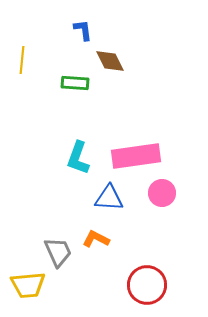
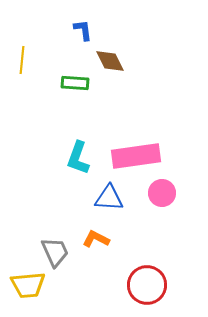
gray trapezoid: moved 3 px left
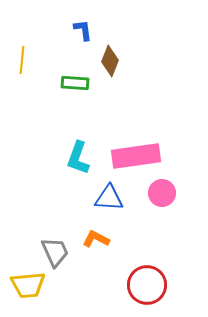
brown diamond: rotated 48 degrees clockwise
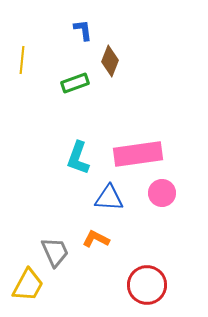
green rectangle: rotated 24 degrees counterclockwise
pink rectangle: moved 2 px right, 2 px up
yellow trapezoid: rotated 57 degrees counterclockwise
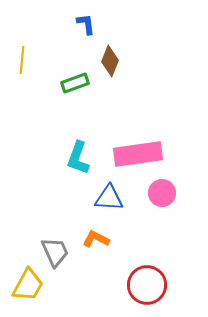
blue L-shape: moved 3 px right, 6 px up
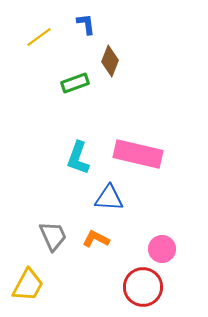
yellow line: moved 17 px right, 23 px up; rotated 48 degrees clockwise
pink rectangle: rotated 21 degrees clockwise
pink circle: moved 56 px down
gray trapezoid: moved 2 px left, 16 px up
red circle: moved 4 px left, 2 px down
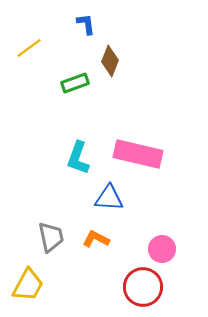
yellow line: moved 10 px left, 11 px down
gray trapezoid: moved 2 px left, 1 px down; rotated 12 degrees clockwise
